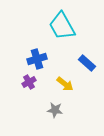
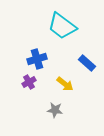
cyan trapezoid: rotated 24 degrees counterclockwise
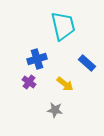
cyan trapezoid: moved 1 px right; rotated 140 degrees counterclockwise
purple cross: rotated 24 degrees counterclockwise
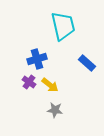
yellow arrow: moved 15 px left, 1 px down
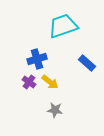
cyan trapezoid: rotated 96 degrees counterclockwise
yellow arrow: moved 3 px up
